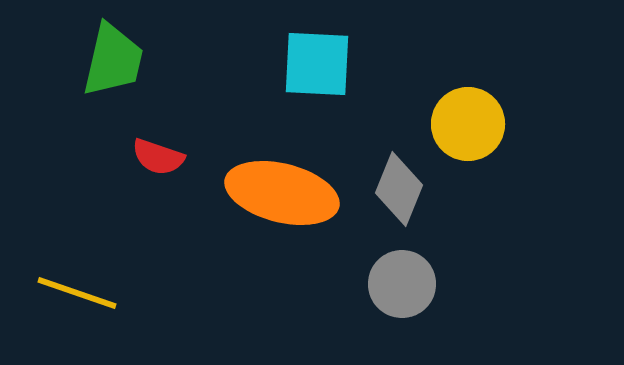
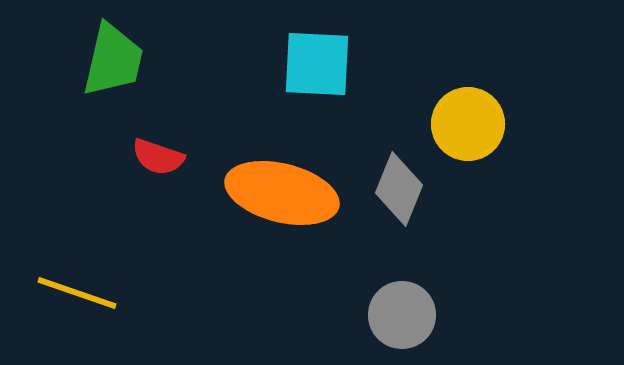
gray circle: moved 31 px down
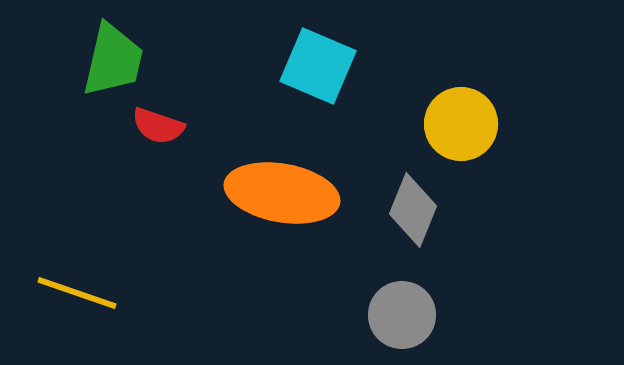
cyan square: moved 1 px right, 2 px down; rotated 20 degrees clockwise
yellow circle: moved 7 px left
red semicircle: moved 31 px up
gray diamond: moved 14 px right, 21 px down
orange ellipse: rotated 4 degrees counterclockwise
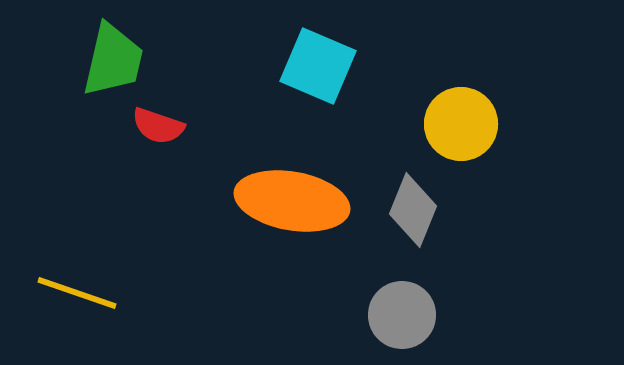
orange ellipse: moved 10 px right, 8 px down
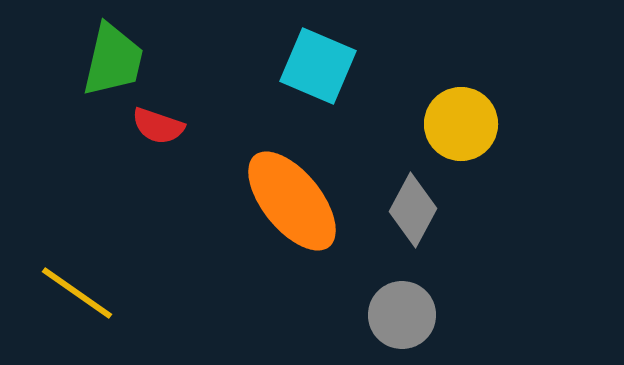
orange ellipse: rotated 41 degrees clockwise
gray diamond: rotated 6 degrees clockwise
yellow line: rotated 16 degrees clockwise
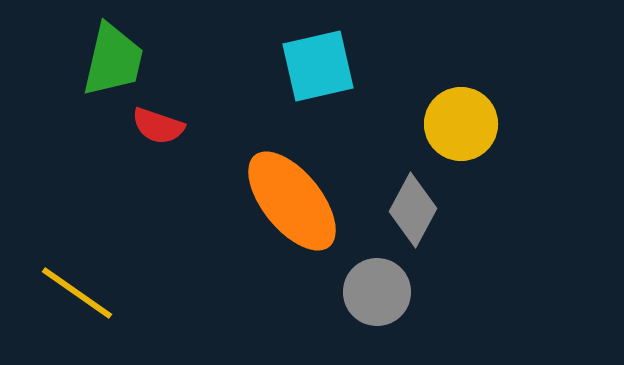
cyan square: rotated 36 degrees counterclockwise
gray circle: moved 25 px left, 23 px up
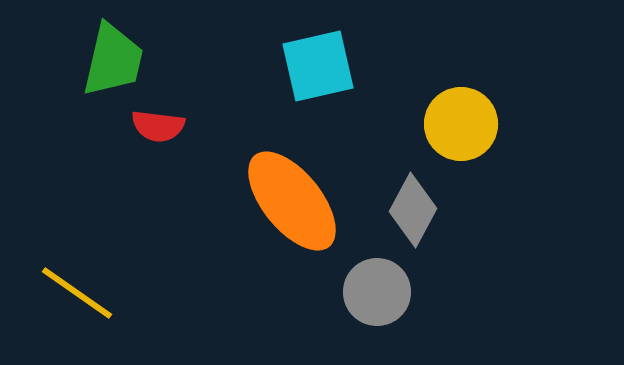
red semicircle: rotated 12 degrees counterclockwise
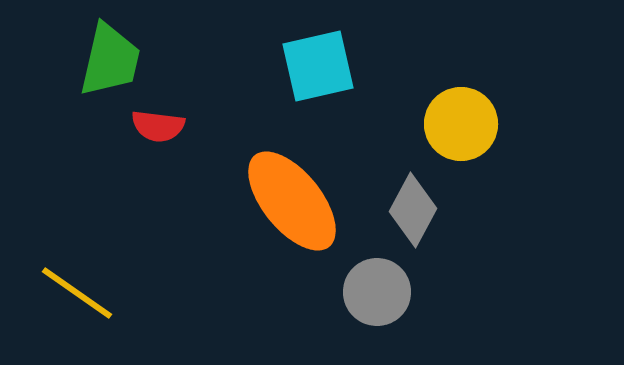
green trapezoid: moved 3 px left
